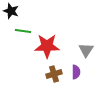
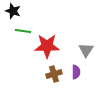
black star: moved 2 px right
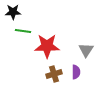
black star: moved 1 px down; rotated 21 degrees counterclockwise
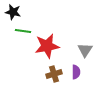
black star: rotated 14 degrees clockwise
red star: rotated 10 degrees counterclockwise
gray triangle: moved 1 px left
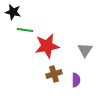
green line: moved 2 px right, 1 px up
purple semicircle: moved 8 px down
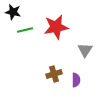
green line: rotated 21 degrees counterclockwise
red star: moved 9 px right, 19 px up
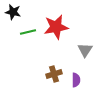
green line: moved 3 px right, 2 px down
